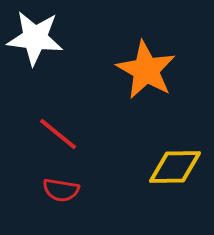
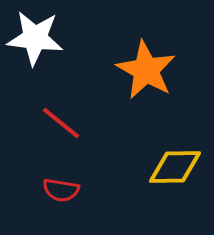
red line: moved 3 px right, 11 px up
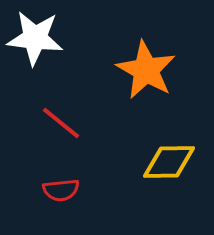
yellow diamond: moved 6 px left, 5 px up
red semicircle: rotated 15 degrees counterclockwise
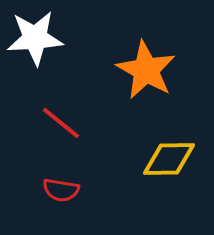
white star: rotated 10 degrees counterclockwise
yellow diamond: moved 3 px up
red semicircle: rotated 15 degrees clockwise
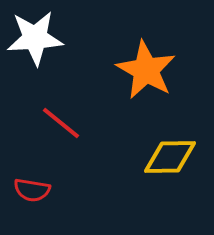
yellow diamond: moved 1 px right, 2 px up
red semicircle: moved 29 px left
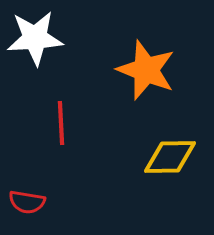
orange star: rotated 8 degrees counterclockwise
red line: rotated 48 degrees clockwise
red semicircle: moved 5 px left, 12 px down
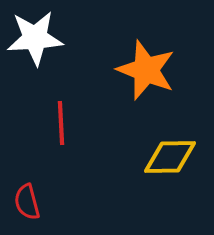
red semicircle: rotated 66 degrees clockwise
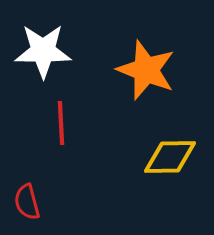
white star: moved 8 px right, 13 px down; rotated 4 degrees clockwise
